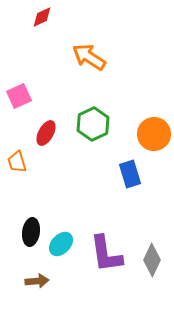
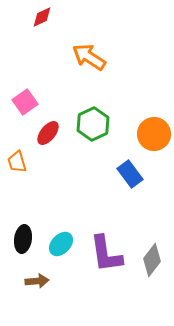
pink square: moved 6 px right, 6 px down; rotated 10 degrees counterclockwise
red ellipse: moved 2 px right; rotated 10 degrees clockwise
blue rectangle: rotated 20 degrees counterclockwise
black ellipse: moved 8 px left, 7 px down
gray diamond: rotated 12 degrees clockwise
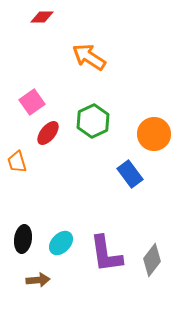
red diamond: rotated 25 degrees clockwise
pink square: moved 7 px right
green hexagon: moved 3 px up
cyan ellipse: moved 1 px up
brown arrow: moved 1 px right, 1 px up
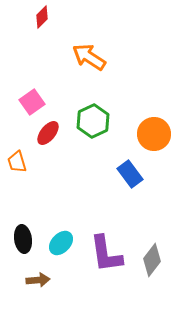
red diamond: rotated 45 degrees counterclockwise
black ellipse: rotated 16 degrees counterclockwise
